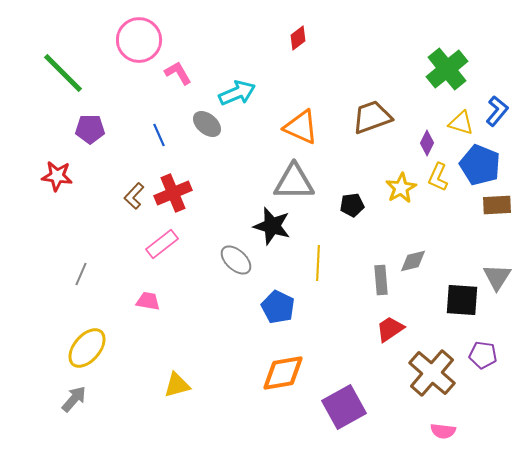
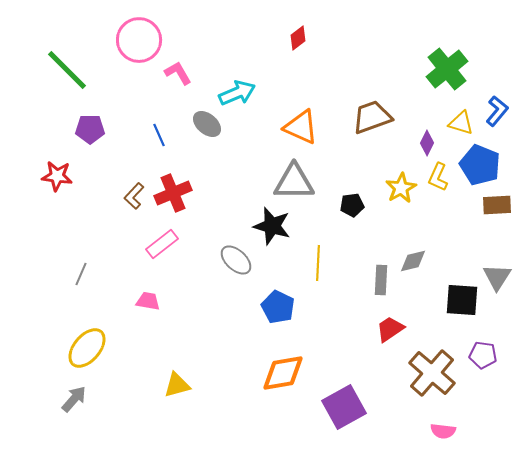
green line at (63, 73): moved 4 px right, 3 px up
gray rectangle at (381, 280): rotated 8 degrees clockwise
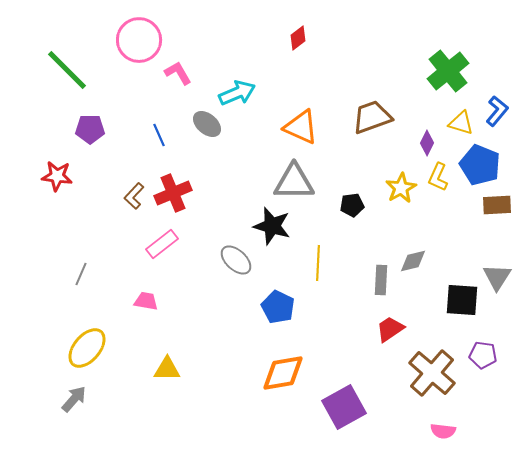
green cross at (447, 69): moved 1 px right, 2 px down
pink trapezoid at (148, 301): moved 2 px left
yellow triangle at (177, 385): moved 10 px left, 16 px up; rotated 16 degrees clockwise
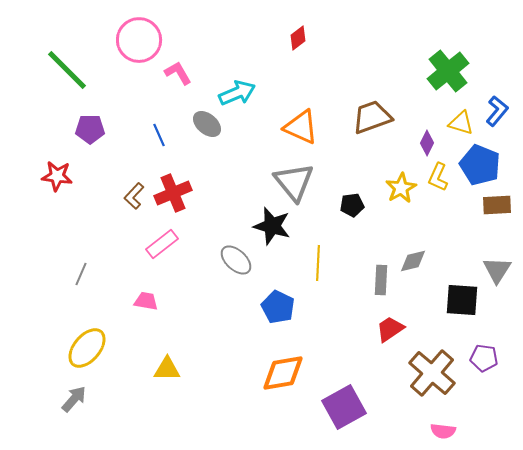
gray triangle at (294, 182): rotated 51 degrees clockwise
gray triangle at (497, 277): moved 7 px up
purple pentagon at (483, 355): moved 1 px right, 3 px down
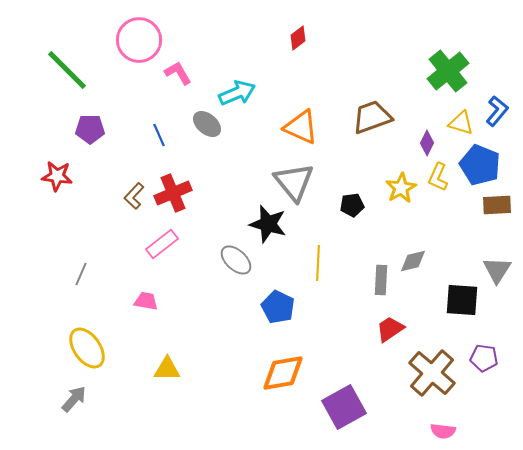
black star at (272, 226): moved 4 px left, 2 px up
yellow ellipse at (87, 348): rotated 75 degrees counterclockwise
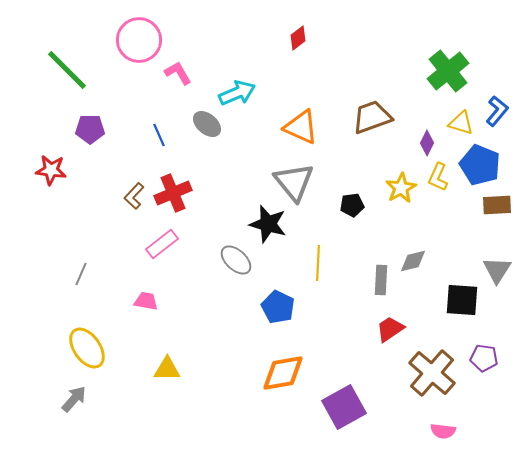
red star at (57, 176): moved 6 px left, 6 px up
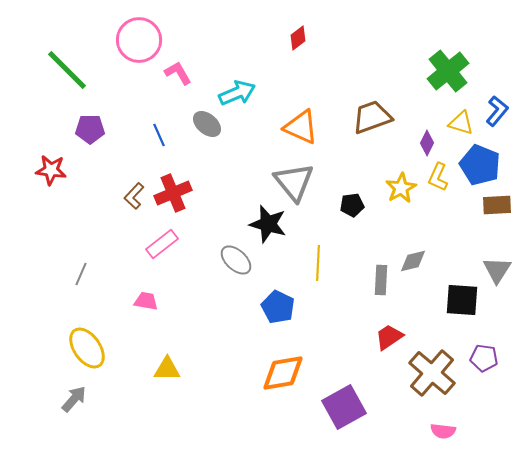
red trapezoid at (390, 329): moved 1 px left, 8 px down
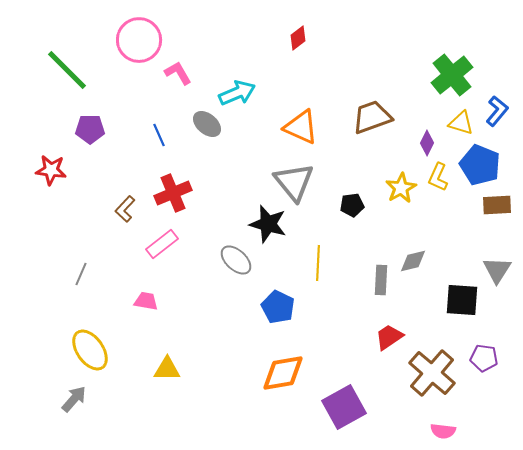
green cross at (448, 71): moved 4 px right, 4 px down
brown L-shape at (134, 196): moved 9 px left, 13 px down
yellow ellipse at (87, 348): moved 3 px right, 2 px down
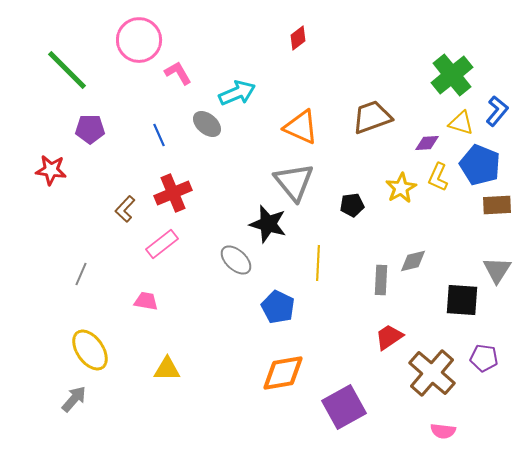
purple diamond at (427, 143): rotated 60 degrees clockwise
